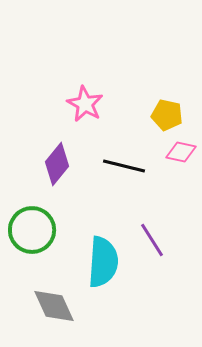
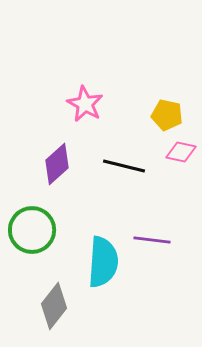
purple diamond: rotated 9 degrees clockwise
purple line: rotated 51 degrees counterclockwise
gray diamond: rotated 63 degrees clockwise
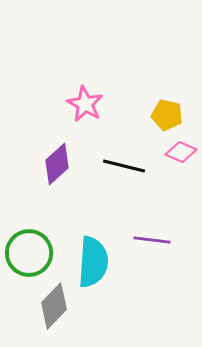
pink diamond: rotated 12 degrees clockwise
green circle: moved 3 px left, 23 px down
cyan semicircle: moved 10 px left
gray diamond: rotated 6 degrees clockwise
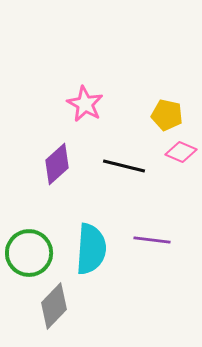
cyan semicircle: moved 2 px left, 13 px up
